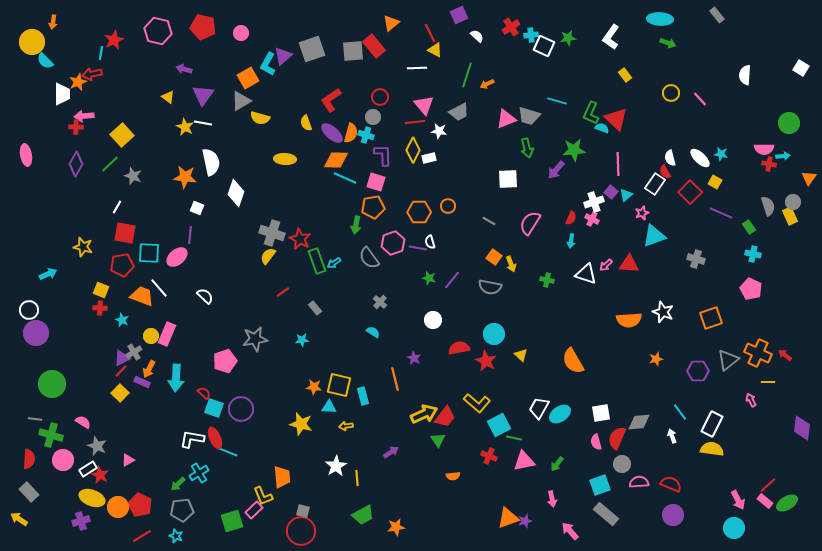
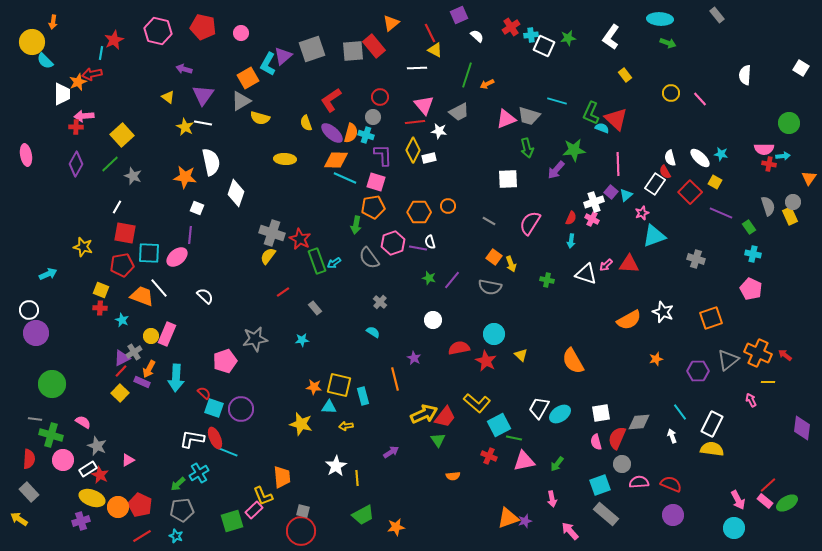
orange semicircle at (629, 320): rotated 25 degrees counterclockwise
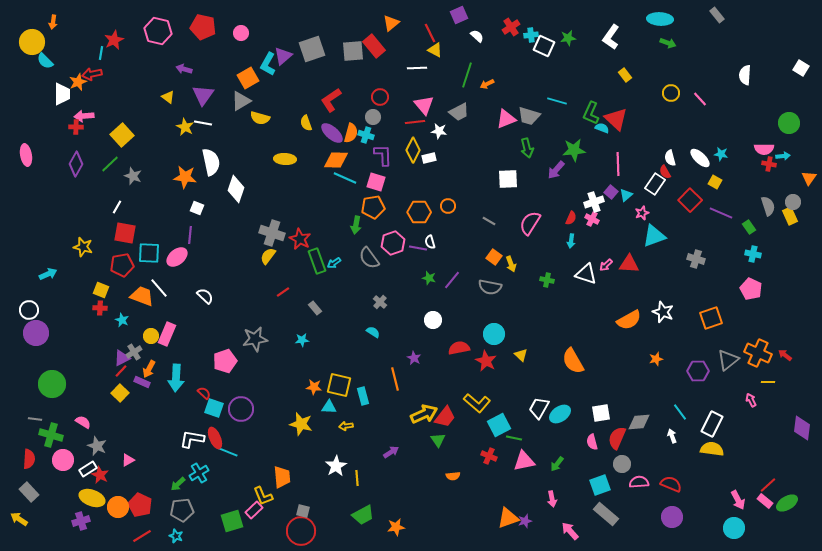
red square at (690, 192): moved 8 px down
white diamond at (236, 193): moved 4 px up
pink semicircle at (596, 442): moved 4 px left
purple circle at (673, 515): moved 1 px left, 2 px down
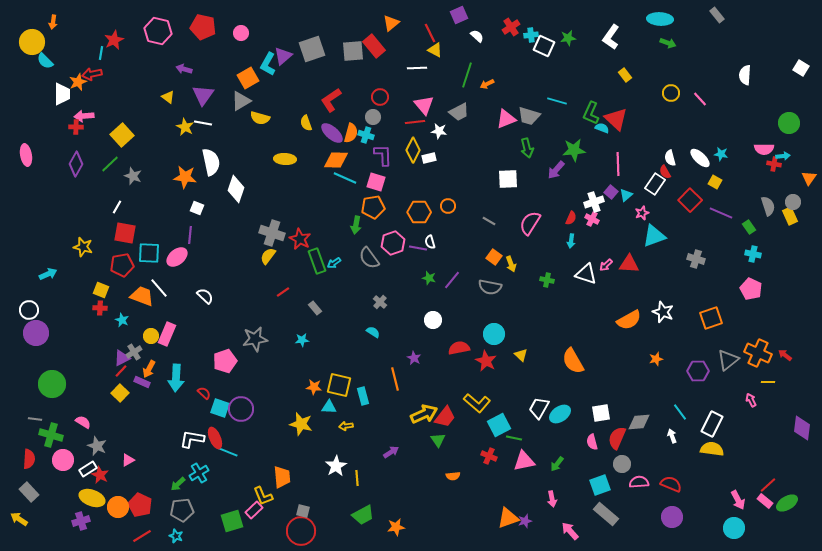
red cross at (769, 164): moved 5 px right
cyan square at (214, 408): moved 6 px right
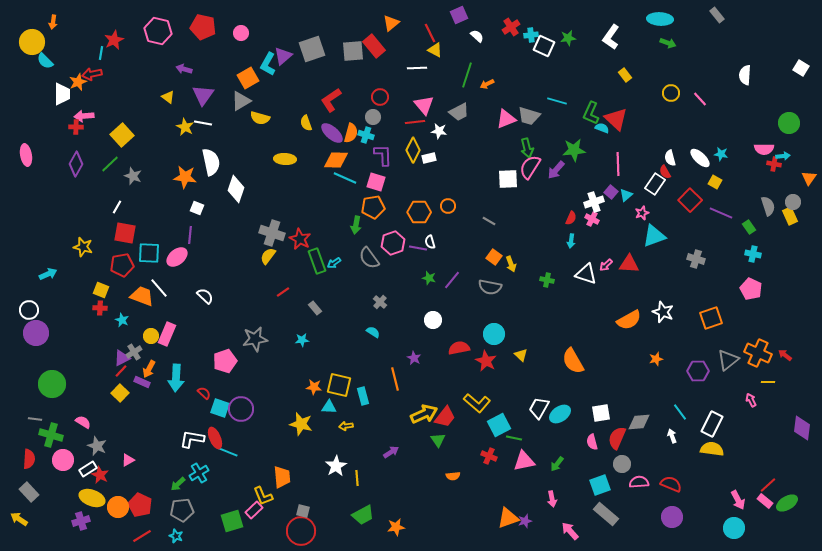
pink semicircle at (530, 223): moved 56 px up
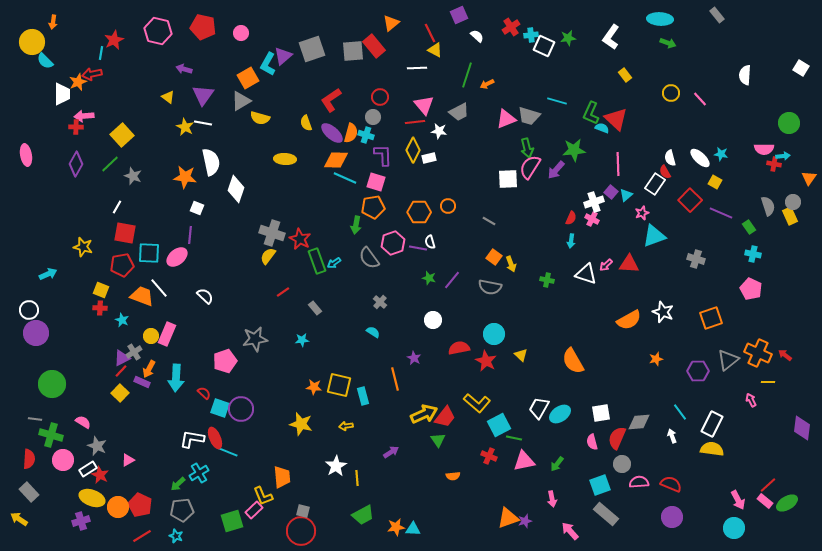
cyan triangle at (329, 407): moved 84 px right, 122 px down
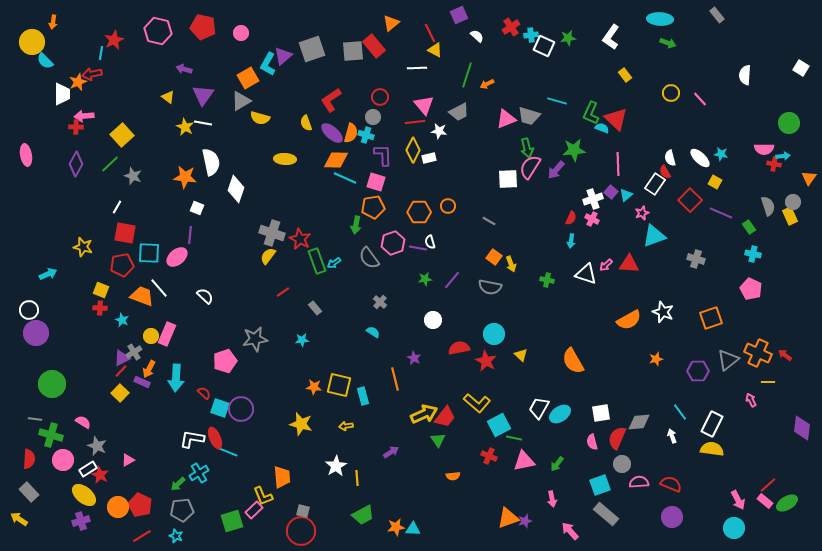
white cross at (594, 202): moved 1 px left, 3 px up
green star at (429, 278): moved 4 px left, 1 px down; rotated 24 degrees counterclockwise
yellow ellipse at (92, 498): moved 8 px left, 3 px up; rotated 20 degrees clockwise
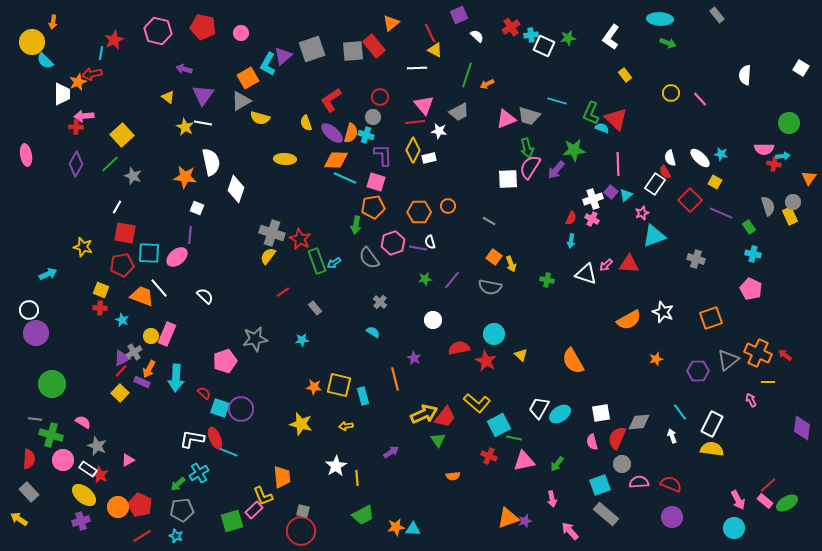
white rectangle at (88, 469): rotated 66 degrees clockwise
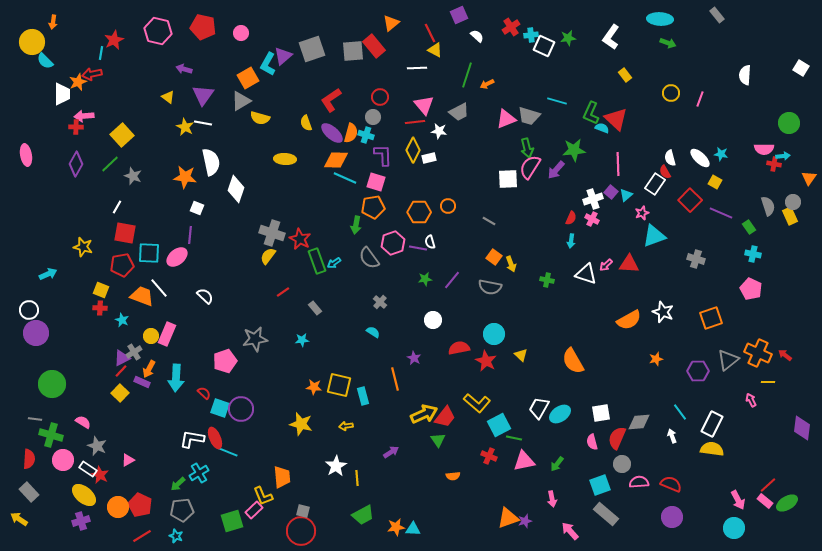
pink line at (700, 99): rotated 63 degrees clockwise
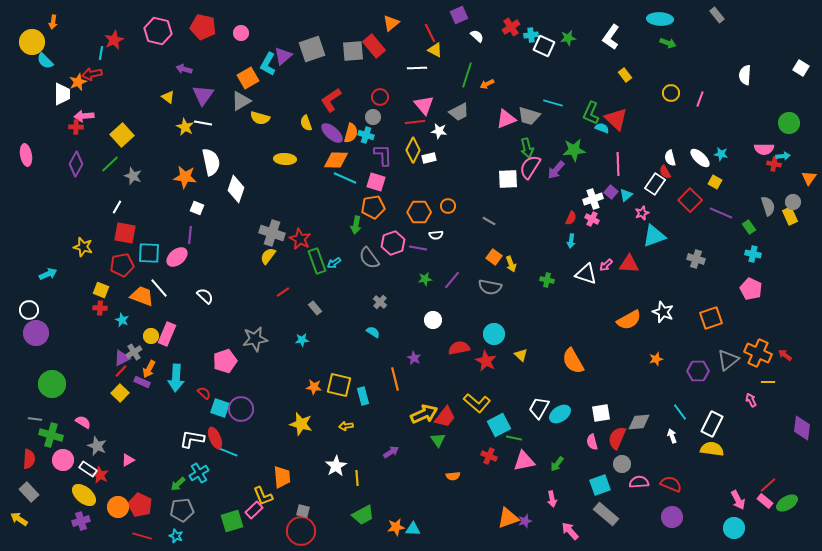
cyan line at (557, 101): moved 4 px left, 2 px down
white semicircle at (430, 242): moved 6 px right, 7 px up; rotated 80 degrees counterclockwise
red line at (142, 536): rotated 48 degrees clockwise
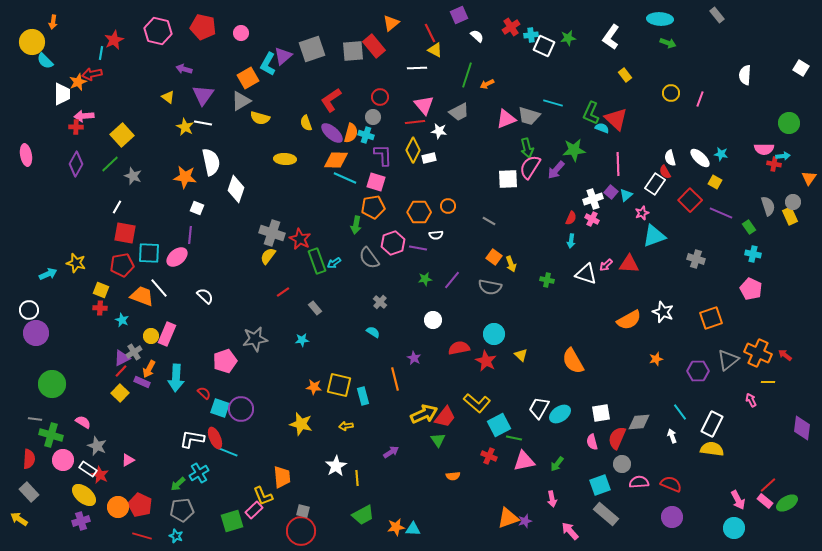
yellow star at (83, 247): moved 7 px left, 16 px down
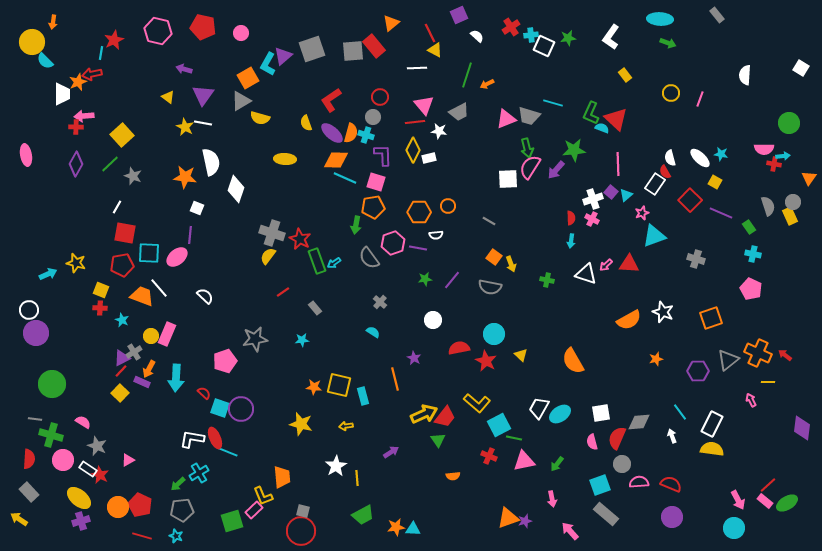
red semicircle at (571, 218): rotated 24 degrees counterclockwise
yellow ellipse at (84, 495): moved 5 px left, 3 px down
